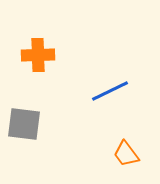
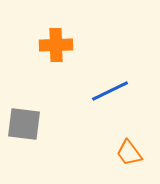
orange cross: moved 18 px right, 10 px up
orange trapezoid: moved 3 px right, 1 px up
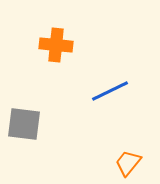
orange cross: rotated 8 degrees clockwise
orange trapezoid: moved 1 px left, 10 px down; rotated 76 degrees clockwise
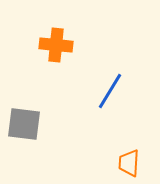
blue line: rotated 33 degrees counterclockwise
orange trapezoid: moved 1 px right; rotated 36 degrees counterclockwise
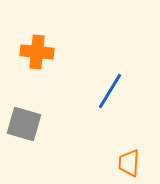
orange cross: moved 19 px left, 7 px down
gray square: rotated 9 degrees clockwise
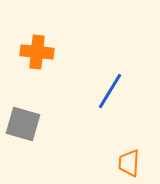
gray square: moved 1 px left
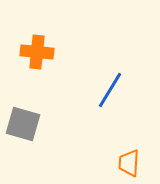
blue line: moved 1 px up
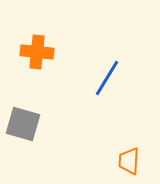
blue line: moved 3 px left, 12 px up
orange trapezoid: moved 2 px up
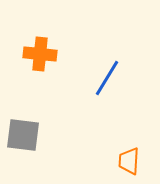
orange cross: moved 3 px right, 2 px down
gray square: moved 11 px down; rotated 9 degrees counterclockwise
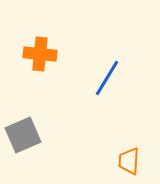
gray square: rotated 30 degrees counterclockwise
